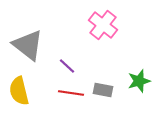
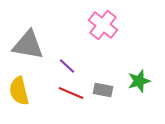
gray triangle: rotated 28 degrees counterclockwise
red line: rotated 15 degrees clockwise
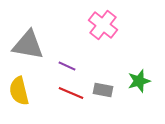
purple line: rotated 18 degrees counterclockwise
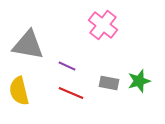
gray rectangle: moved 6 px right, 7 px up
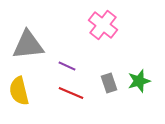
gray triangle: rotated 16 degrees counterclockwise
gray rectangle: rotated 60 degrees clockwise
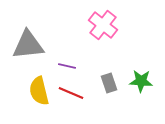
purple line: rotated 12 degrees counterclockwise
green star: moved 2 px right; rotated 20 degrees clockwise
yellow semicircle: moved 20 px right
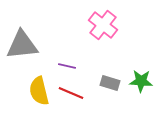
gray triangle: moved 6 px left
gray rectangle: moved 1 px right; rotated 54 degrees counterclockwise
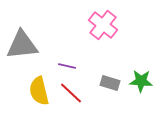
red line: rotated 20 degrees clockwise
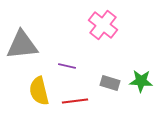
red line: moved 4 px right, 8 px down; rotated 50 degrees counterclockwise
